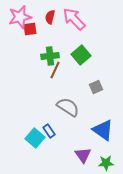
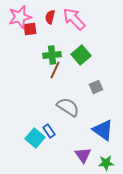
green cross: moved 2 px right, 1 px up
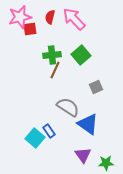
blue triangle: moved 15 px left, 6 px up
